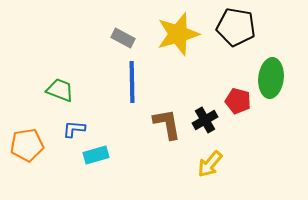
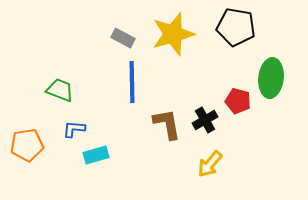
yellow star: moved 5 px left
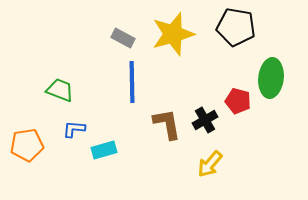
cyan rectangle: moved 8 px right, 5 px up
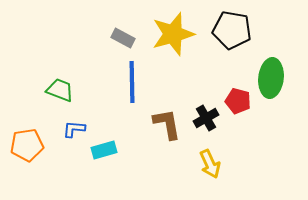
black pentagon: moved 4 px left, 3 px down
black cross: moved 1 px right, 2 px up
yellow arrow: rotated 64 degrees counterclockwise
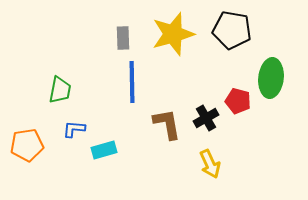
gray rectangle: rotated 60 degrees clockwise
green trapezoid: rotated 80 degrees clockwise
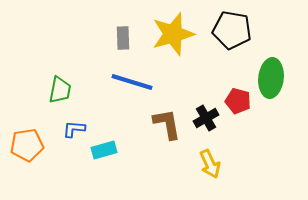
blue line: rotated 72 degrees counterclockwise
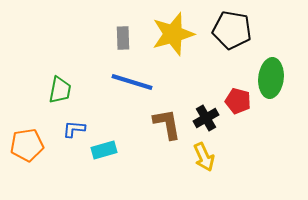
yellow arrow: moved 6 px left, 7 px up
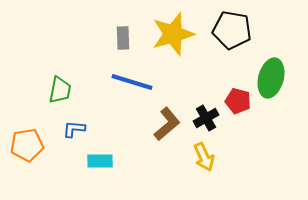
green ellipse: rotated 9 degrees clockwise
brown L-shape: rotated 60 degrees clockwise
cyan rectangle: moved 4 px left, 11 px down; rotated 15 degrees clockwise
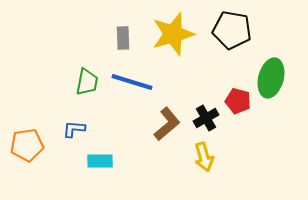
green trapezoid: moved 27 px right, 8 px up
yellow arrow: rotated 8 degrees clockwise
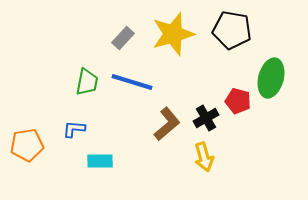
gray rectangle: rotated 45 degrees clockwise
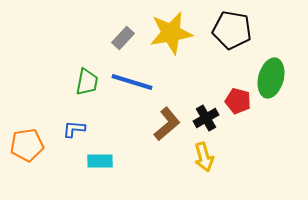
yellow star: moved 2 px left, 1 px up; rotated 6 degrees clockwise
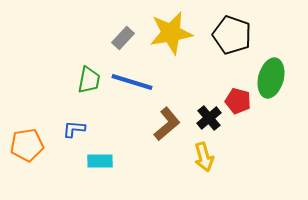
black pentagon: moved 5 px down; rotated 9 degrees clockwise
green trapezoid: moved 2 px right, 2 px up
black cross: moved 3 px right; rotated 10 degrees counterclockwise
